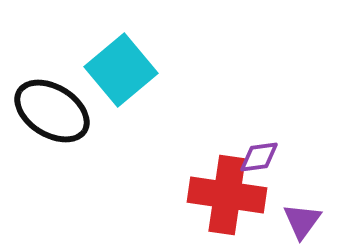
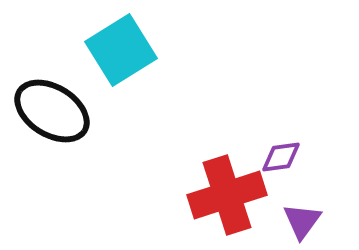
cyan square: moved 20 px up; rotated 8 degrees clockwise
purple diamond: moved 22 px right
red cross: rotated 26 degrees counterclockwise
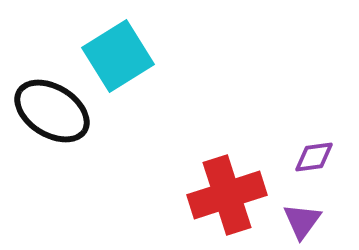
cyan square: moved 3 px left, 6 px down
purple diamond: moved 33 px right
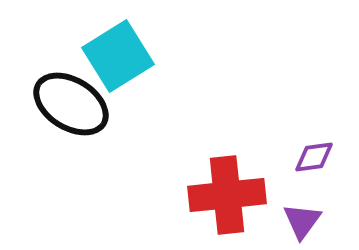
black ellipse: moved 19 px right, 7 px up
red cross: rotated 12 degrees clockwise
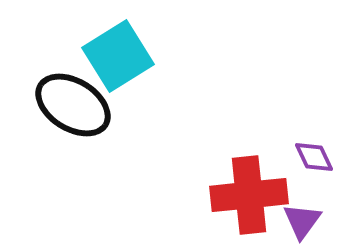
black ellipse: moved 2 px right, 1 px down
purple diamond: rotated 72 degrees clockwise
red cross: moved 22 px right
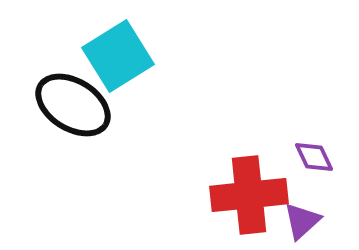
purple triangle: rotated 12 degrees clockwise
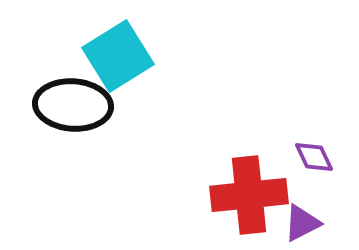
black ellipse: rotated 28 degrees counterclockwise
purple triangle: moved 2 px down; rotated 15 degrees clockwise
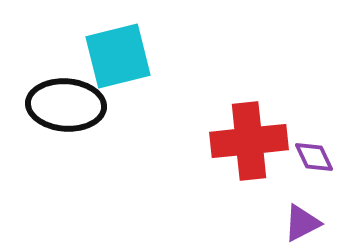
cyan square: rotated 18 degrees clockwise
black ellipse: moved 7 px left
red cross: moved 54 px up
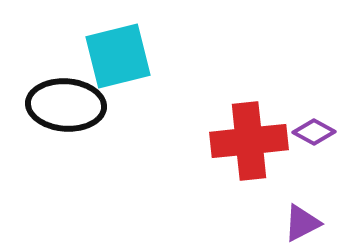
purple diamond: moved 25 px up; rotated 36 degrees counterclockwise
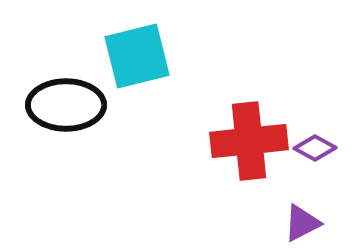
cyan square: moved 19 px right
black ellipse: rotated 4 degrees counterclockwise
purple diamond: moved 1 px right, 16 px down
